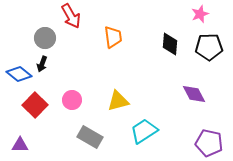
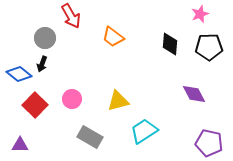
orange trapezoid: rotated 135 degrees clockwise
pink circle: moved 1 px up
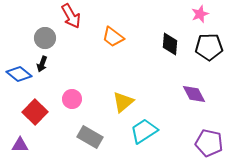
yellow triangle: moved 5 px right, 1 px down; rotated 25 degrees counterclockwise
red square: moved 7 px down
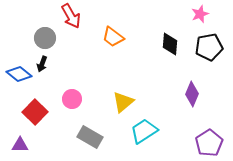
black pentagon: rotated 8 degrees counterclockwise
purple diamond: moved 2 px left; rotated 50 degrees clockwise
purple pentagon: rotated 28 degrees clockwise
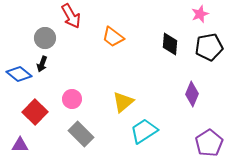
gray rectangle: moved 9 px left, 3 px up; rotated 15 degrees clockwise
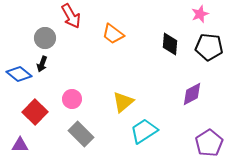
orange trapezoid: moved 3 px up
black pentagon: rotated 16 degrees clockwise
purple diamond: rotated 40 degrees clockwise
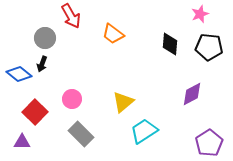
purple triangle: moved 2 px right, 3 px up
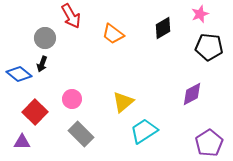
black diamond: moved 7 px left, 16 px up; rotated 55 degrees clockwise
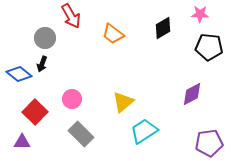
pink star: rotated 24 degrees clockwise
purple pentagon: rotated 24 degrees clockwise
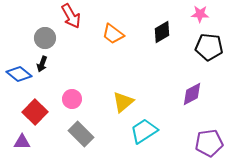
black diamond: moved 1 px left, 4 px down
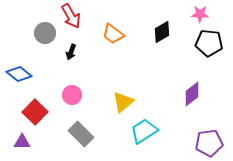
gray circle: moved 5 px up
black pentagon: moved 4 px up
black arrow: moved 29 px right, 12 px up
purple diamond: rotated 10 degrees counterclockwise
pink circle: moved 4 px up
